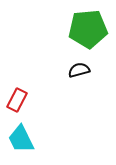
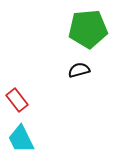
red rectangle: rotated 65 degrees counterclockwise
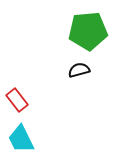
green pentagon: moved 2 px down
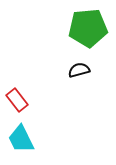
green pentagon: moved 3 px up
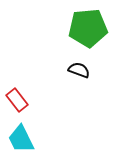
black semicircle: rotated 35 degrees clockwise
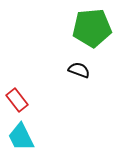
green pentagon: moved 4 px right
cyan trapezoid: moved 2 px up
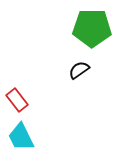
green pentagon: rotated 6 degrees clockwise
black semicircle: rotated 55 degrees counterclockwise
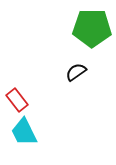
black semicircle: moved 3 px left, 2 px down
cyan trapezoid: moved 3 px right, 5 px up
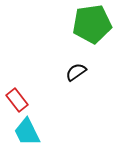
green pentagon: moved 4 px up; rotated 9 degrees counterclockwise
cyan trapezoid: moved 3 px right
